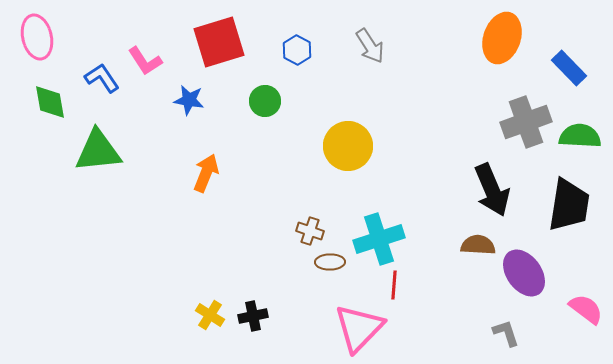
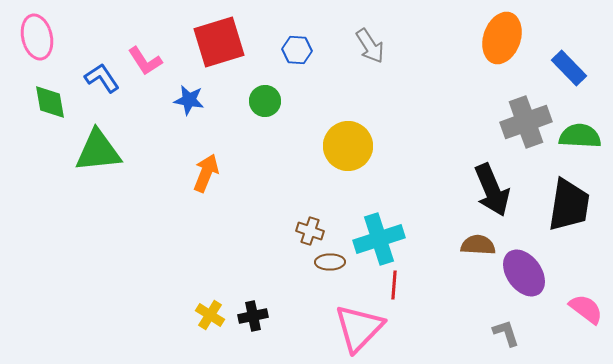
blue hexagon: rotated 24 degrees counterclockwise
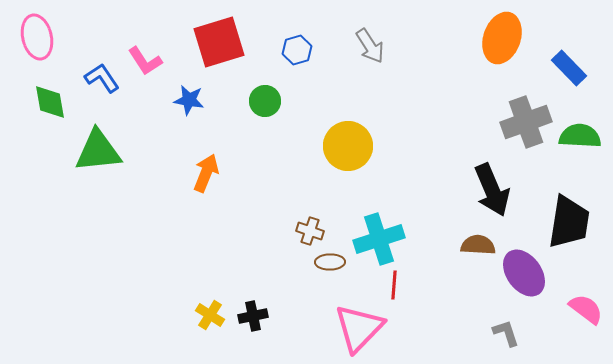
blue hexagon: rotated 20 degrees counterclockwise
black trapezoid: moved 17 px down
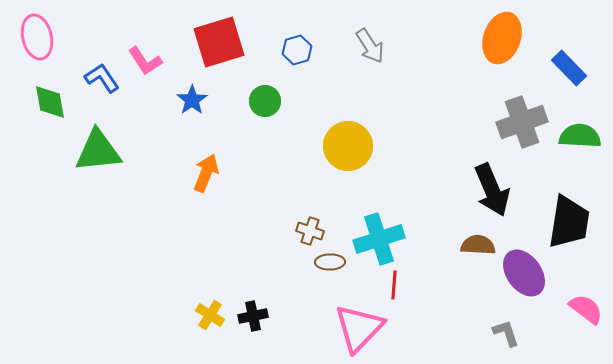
blue star: moved 3 px right; rotated 28 degrees clockwise
gray cross: moved 4 px left
